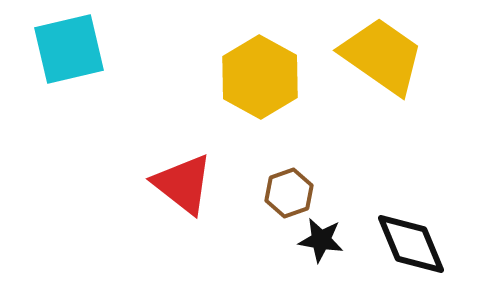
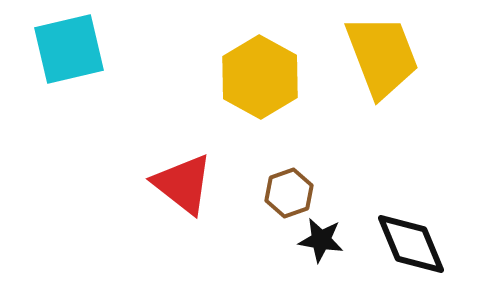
yellow trapezoid: rotated 34 degrees clockwise
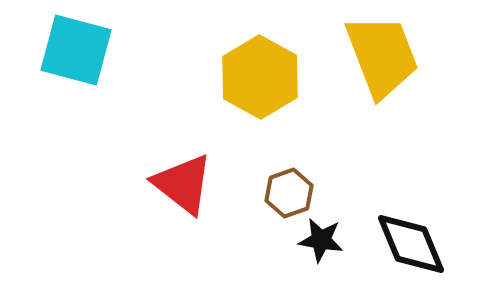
cyan square: moved 7 px right, 1 px down; rotated 28 degrees clockwise
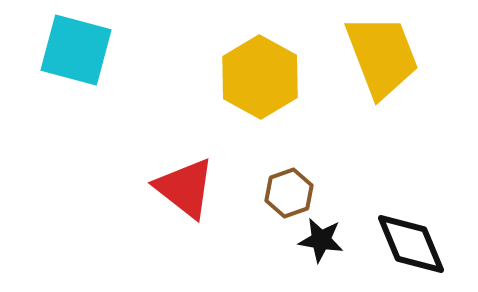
red triangle: moved 2 px right, 4 px down
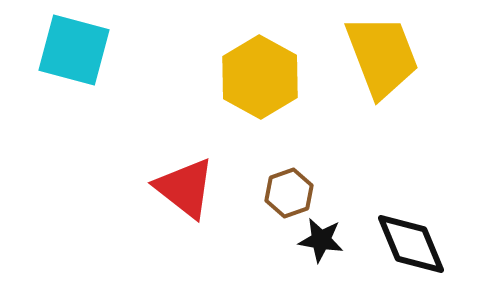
cyan square: moved 2 px left
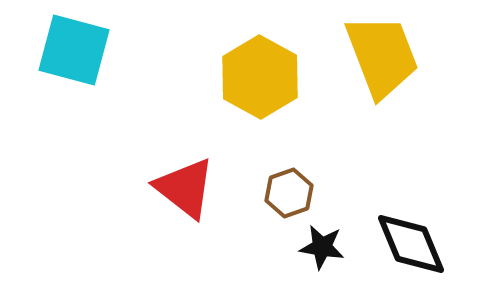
black star: moved 1 px right, 7 px down
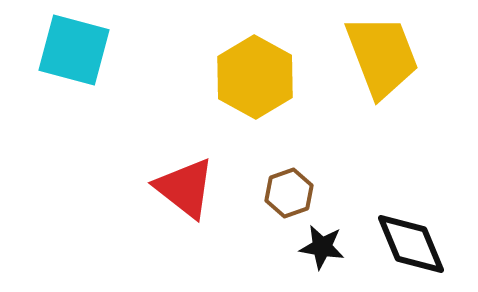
yellow hexagon: moved 5 px left
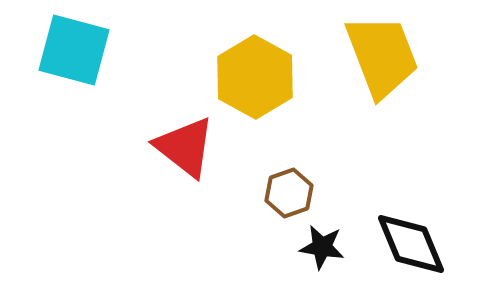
red triangle: moved 41 px up
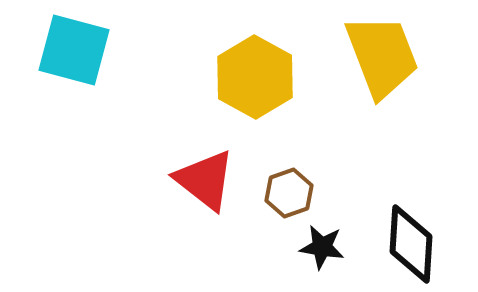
red triangle: moved 20 px right, 33 px down
black diamond: rotated 26 degrees clockwise
